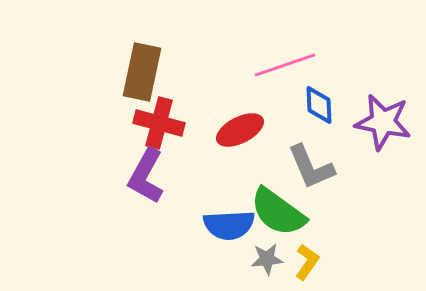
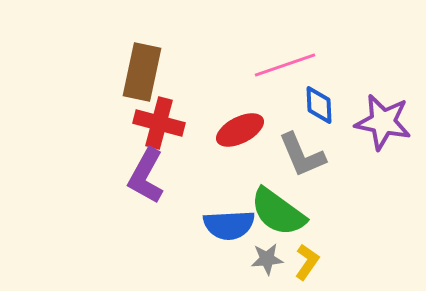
gray L-shape: moved 9 px left, 12 px up
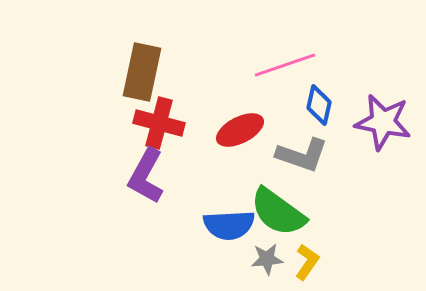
blue diamond: rotated 15 degrees clockwise
gray L-shape: rotated 48 degrees counterclockwise
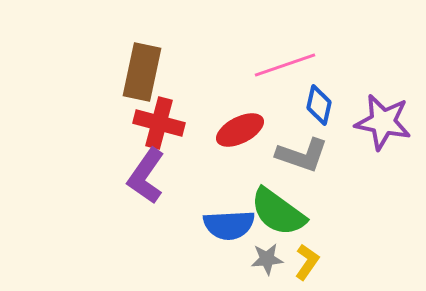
purple L-shape: rotated 6 degrees clockwise
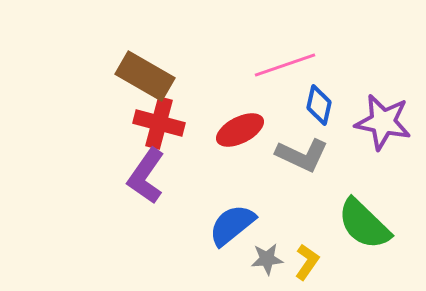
brown rectangle: moved 3 px right, 4 px down; rotated 72 degrees counterclockwise
gray L-shape: rotated 6 degrees clockwise
green semicircle: moved 86 px right, 12 px down; rotated 8 degrees clockwise
blue semicircle: moved 3 px right; rotated 144 degrees clockwise
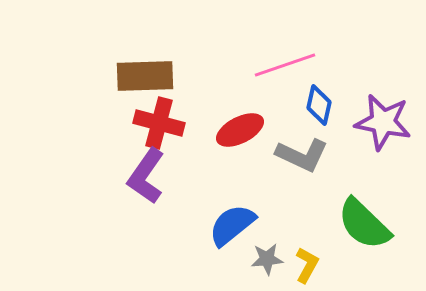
brown rectangle: rotated 32 degrees counterclockwise
yellow L-shape: moved 3 px down; rotated 6 degrees counterclockwise
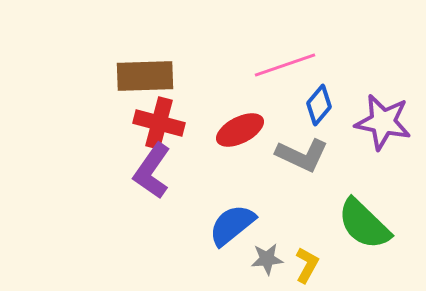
blue diamond: rotated 27 degrees clockwise
purple L-shape: moved 6 px right, 5 px up
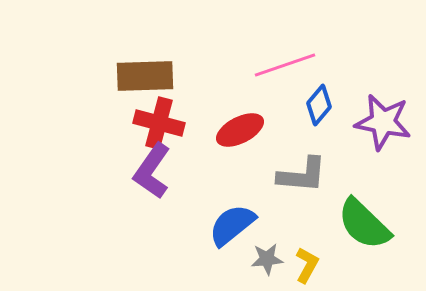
gray L-shape: moved 20 px down; rotated 20 degrees counterclockwise
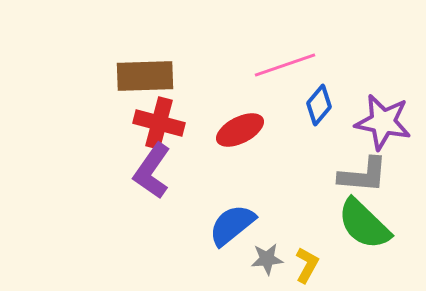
gray L-shape: moved 61 px right
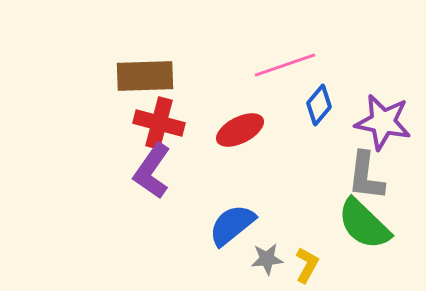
gray L-shape: moved 3 px right, 1 px down; rotated 92 degrees clockwise
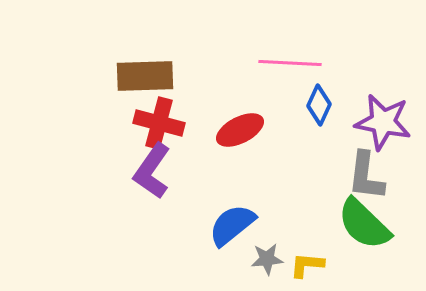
pink line: moved 5 px right, 2 px up; rotated 22 degrees clockwise
blue diamond: rotated 15 degrees counterclockwise
yellow L-shape: rotated 114 degrees counterclockwise
